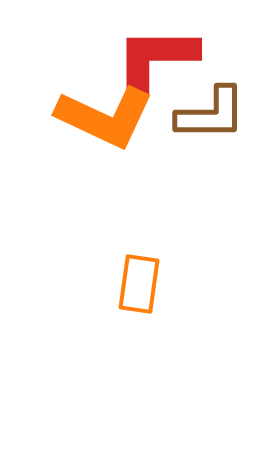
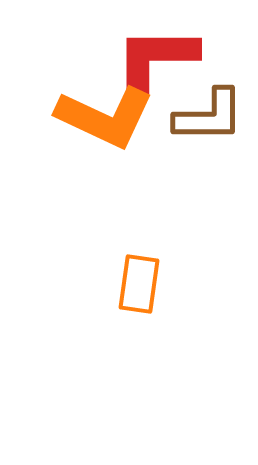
brown L-shape: moved 2 px left, 2 px down
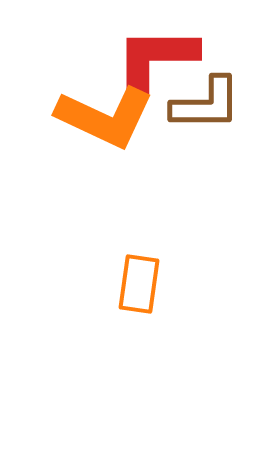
brown L-shape: moved 3 px left, 12 px up
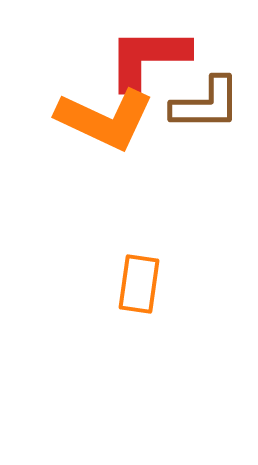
red L-shape: moved 8 px left
orange L-shape: moved 2 px down
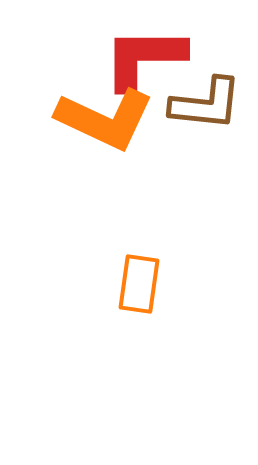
red L-shape: moved 4 px left
brown L-shape: rotated 6 degrees clockwise
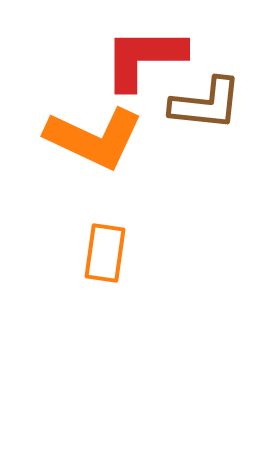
orange L-shape: moved 11 px left, 19 px down
orange rectangle: moved 34 px left, 31 px up
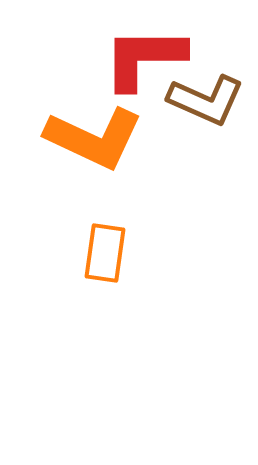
brown L-shape: moved 4 px up; rotated 18 degrees clockwise
